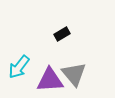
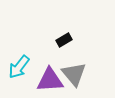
black rectangle: moved 2 px right, 6 px down
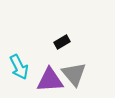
black rectangle: moved 2 px left, 2 px down
cyan arrow: rotated 65 degrees counterclockwise
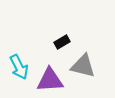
gray triangle: moved 9 px right, 8 px up; rotated 36 degrees counterclockwise
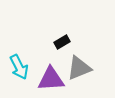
gray triangle: moved 4 px left, 2 px down; rotated 36 degrees counterclockwise
purple triangle: moved 1 px right, 1 px up
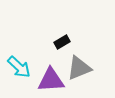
cyan arrow: rotated 20 degrees counterclockwise
purple triangle: moved 1 px down
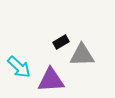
black rectangle: moved 1 px left
gray triangle: moved 3 px right, 13 px up; rotated 20 degrees clockwise
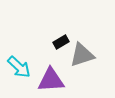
gray triangle: rotated 16 degrees counterclockwise
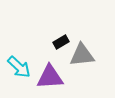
gray triangle: rotated 12 degrees clockwise
purple triangle: moved 1 px left, 3 px up
